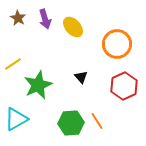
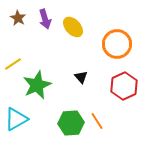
green star: moved 1 px left
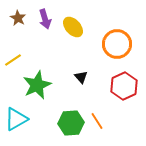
yellow line: moved 4 px up
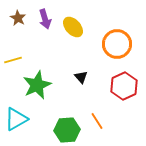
yellow line: rotated 18 degrees clockwise
green hexagon: moved 4 px left, 7 px down
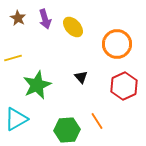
yellow line: moved 2 px up
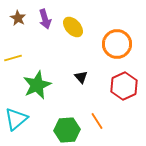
cyan triangle: rotated 10 degrees counterclockwise
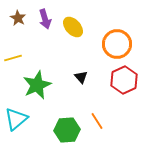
red hexagon: moved 6 px up
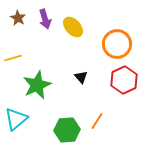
orange line: rotated 66 degrees clockwise
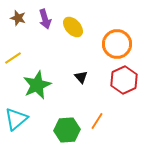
brown star: rotated 14 degrees counterclockwise
yellow line: rotated 18 degrees counterclockwise
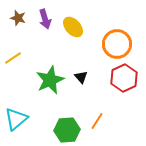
red hexagon: moved 2 px up
green star: moved 13 px right, 5 px up
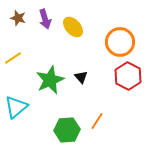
orange circle: moved 3 px right, 2 px up
red hexagon: moved 4 px right, 2 px up; rotated 8 degrees counterclockwise
cyan triangle: moved 12 px up
